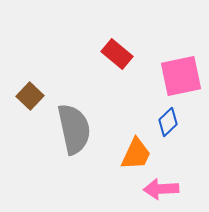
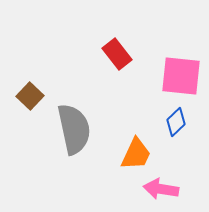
red rectangle: rotated 12 degrees clockwise
pink square: rotated 18 degrees clockwise
blue diamond: moved 8 px right
pink arrow: rotated 12 degrees clockwise
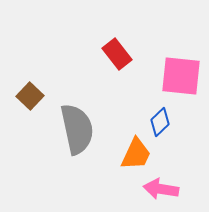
blue diamond: moved 16 px left
gray semicircle: moved 3 px right
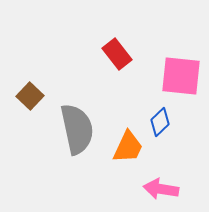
orange trapezoid: moved 8 px left, 7 px up
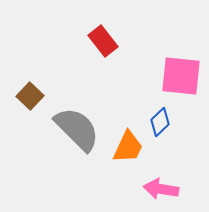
red rectangle: moved 14 px left, 13 px up
gray semicircle: rotated 33 degrees counterclockwise
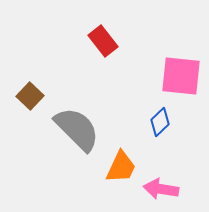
orange trapezoid: moved 7 px left, 20 px down
